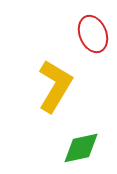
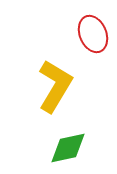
green diamond: moved 13 px left
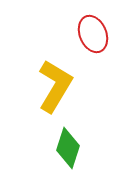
green diamond: rotated 60 degrees counterclockwise
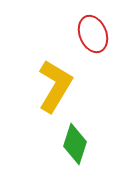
green diamond: moved 7 px right, 4 px up
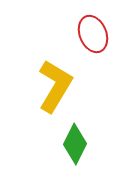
green diamond: rotated 9 degrees clockwise
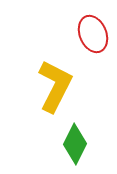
yellow L-shape: rotated 4 degrees counterclockwise
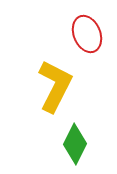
red ellipse: moved 6 px left
